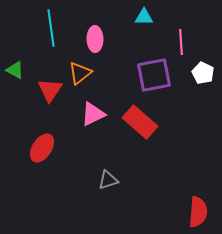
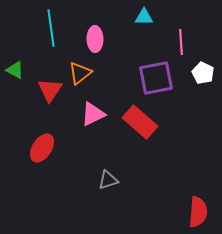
purple square: moved 2 px right, 3 px down
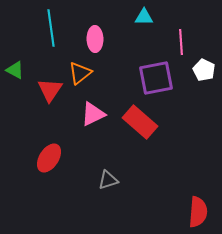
white pentagon: moved 1 px right, 3 px up
red ellipse: moved 7 px right, 10 px down
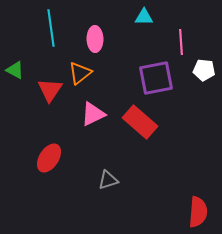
white pentagon: rotated 20 degrees counterclockwise
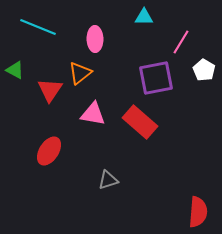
cyan line: moved 13 px left, 1 px up; rotated 60 degrees counterclockwise
pink line: rotated 35 degrees clockwise
white pentagon: rotated 25 degrees clockwise
pink triangle: rotated 36 degrees clockwise
red ellipse: moved 7 px up
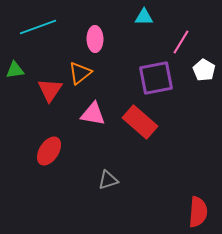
cyan line: rotated 42 degrees counterclockwise
green triangle: rotated 36 degrees counterclockwise
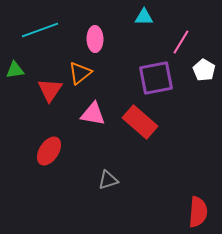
cyan line: moved 2 px right, 3 px down
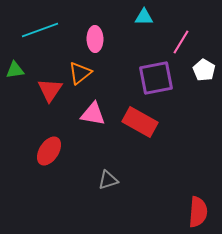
red rectangle: rotated 12 degrees counterclockwise
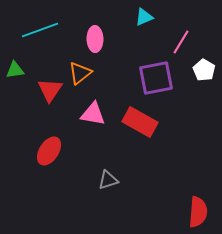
cyan triangle: rotated 24 degrees counterclockwise
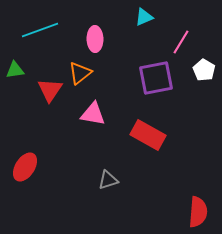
red rectangle: moved 8 px right, 13 px down
red ellipse: moved 24 px left, 16 px down
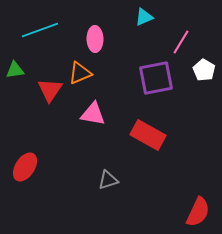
orange triangle: rotated 15 degrees clockwise
red semicircle: rotated 20 degrees clockwise
